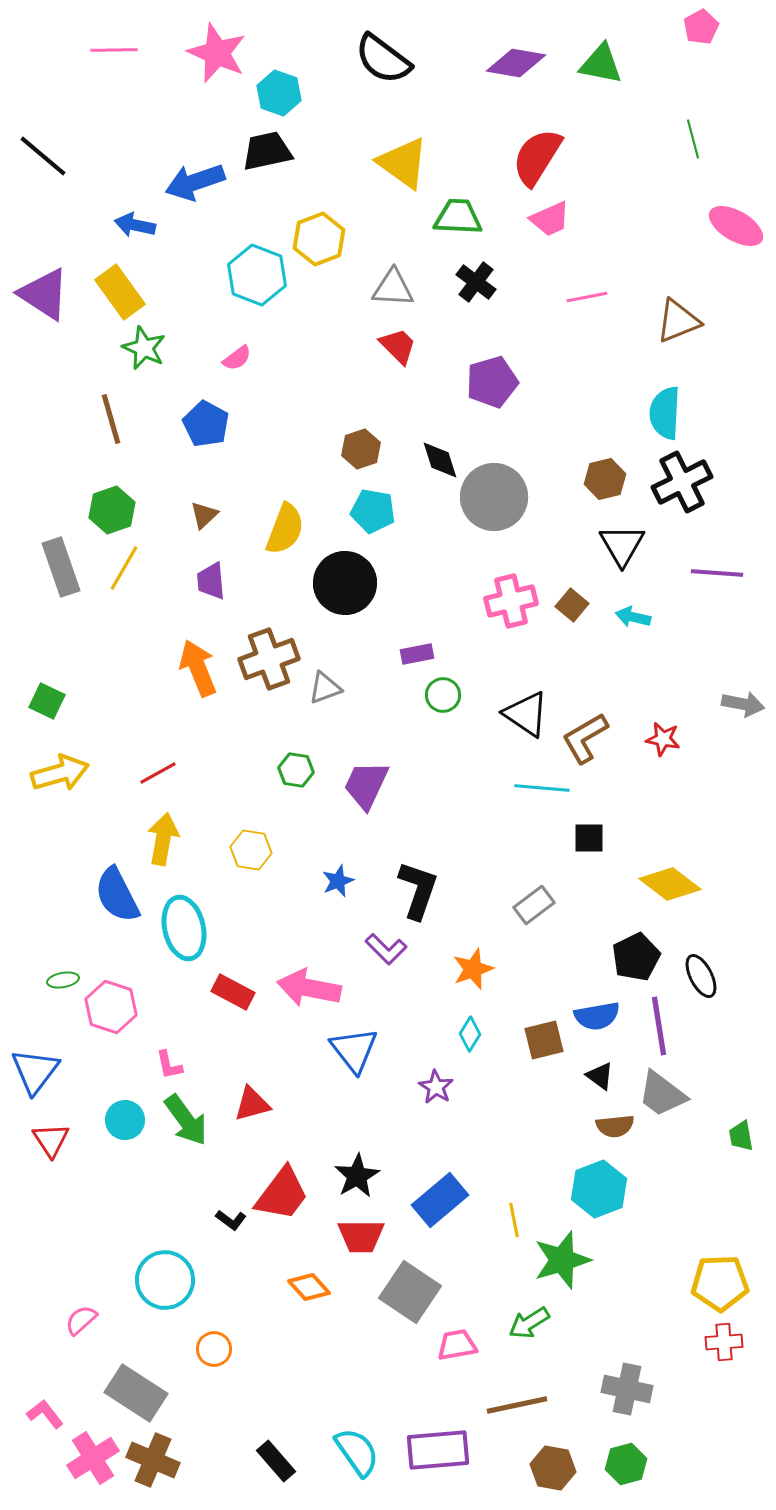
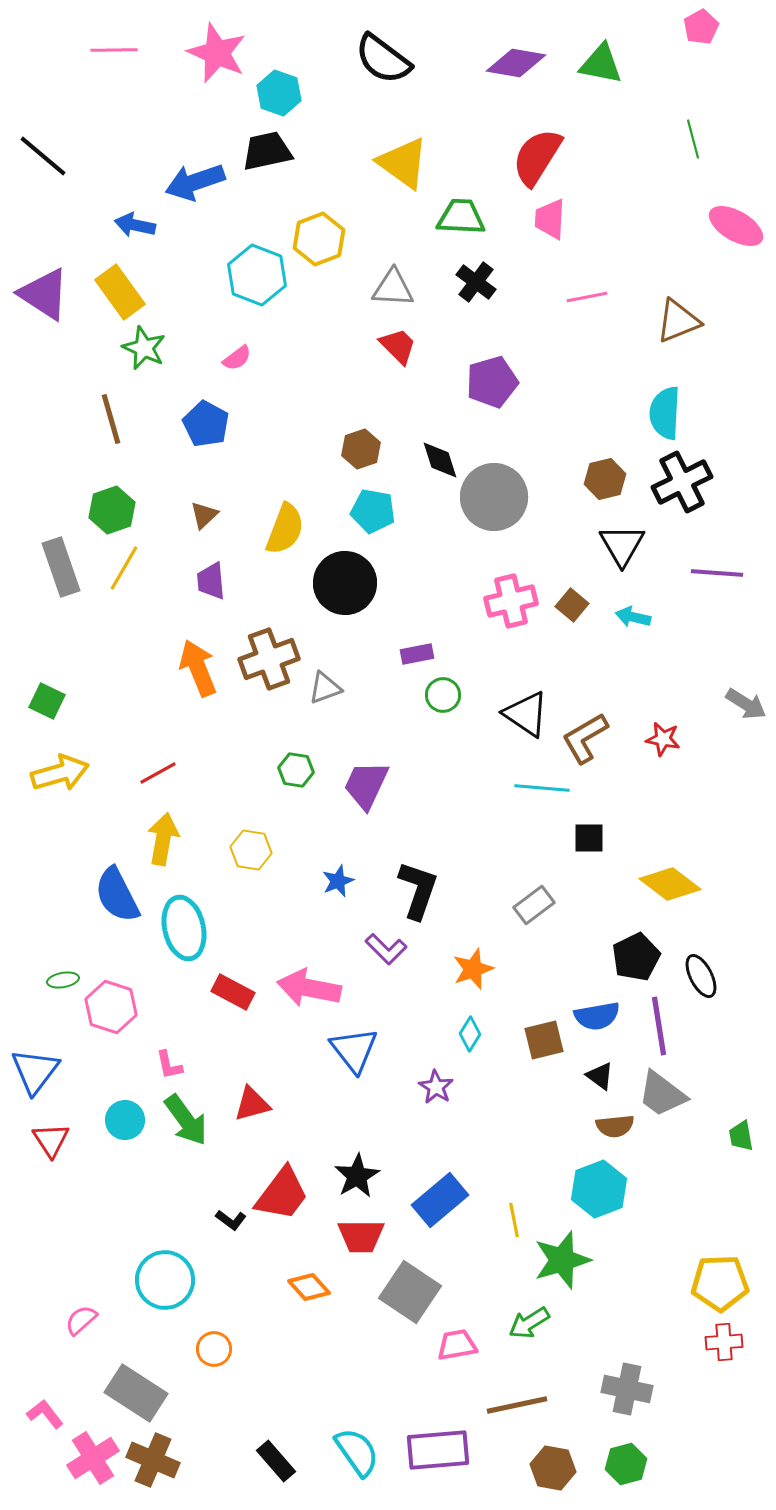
green trapezoid at (458, 217): moved 3 px right
pink trapezoid at (550, 219): rotated 117 degrees clockwise
gray arrow at (743, 704): moved 3 px right; rotated 21 degrees clockwise
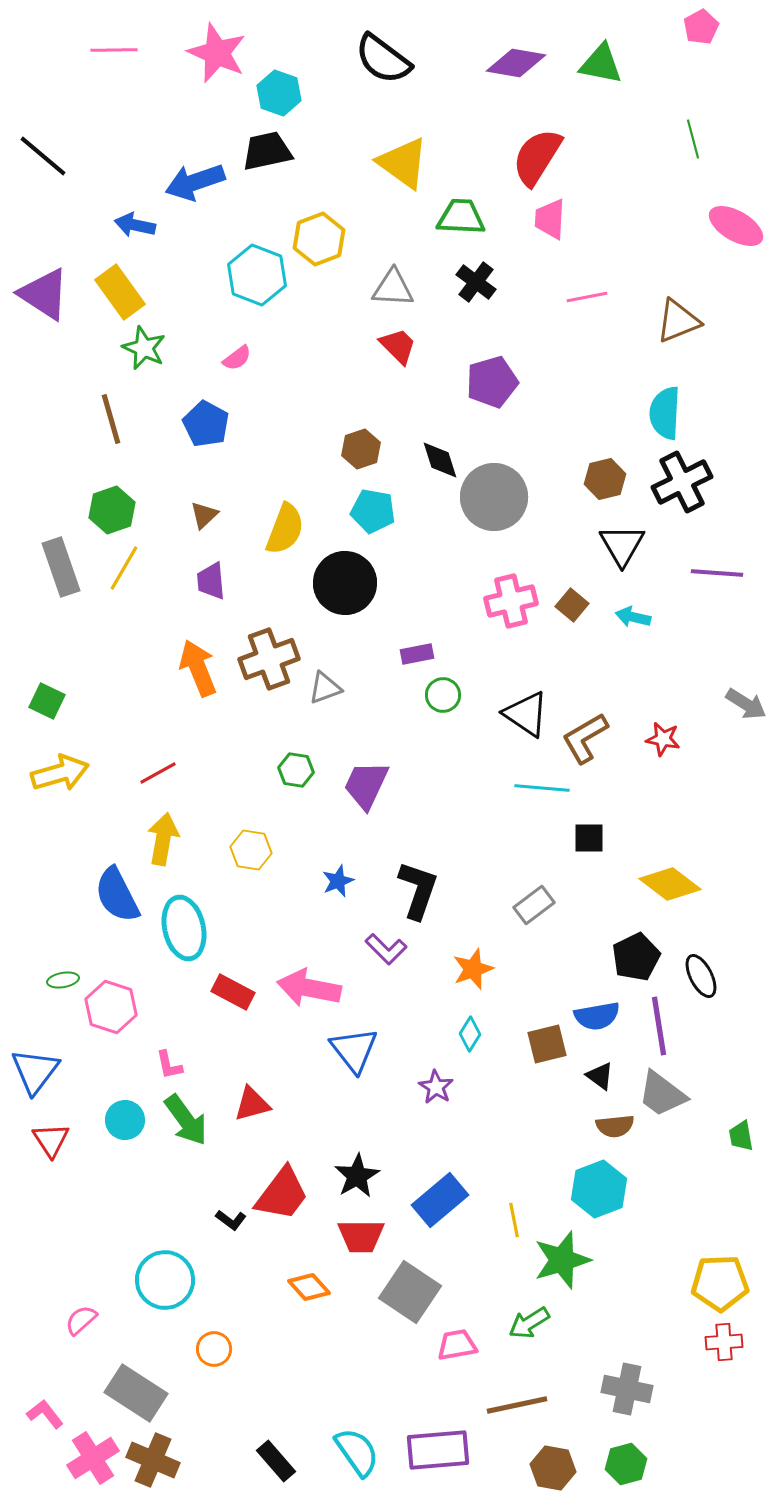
brown square at (544, 1040): moved 3 px right, 4 px down
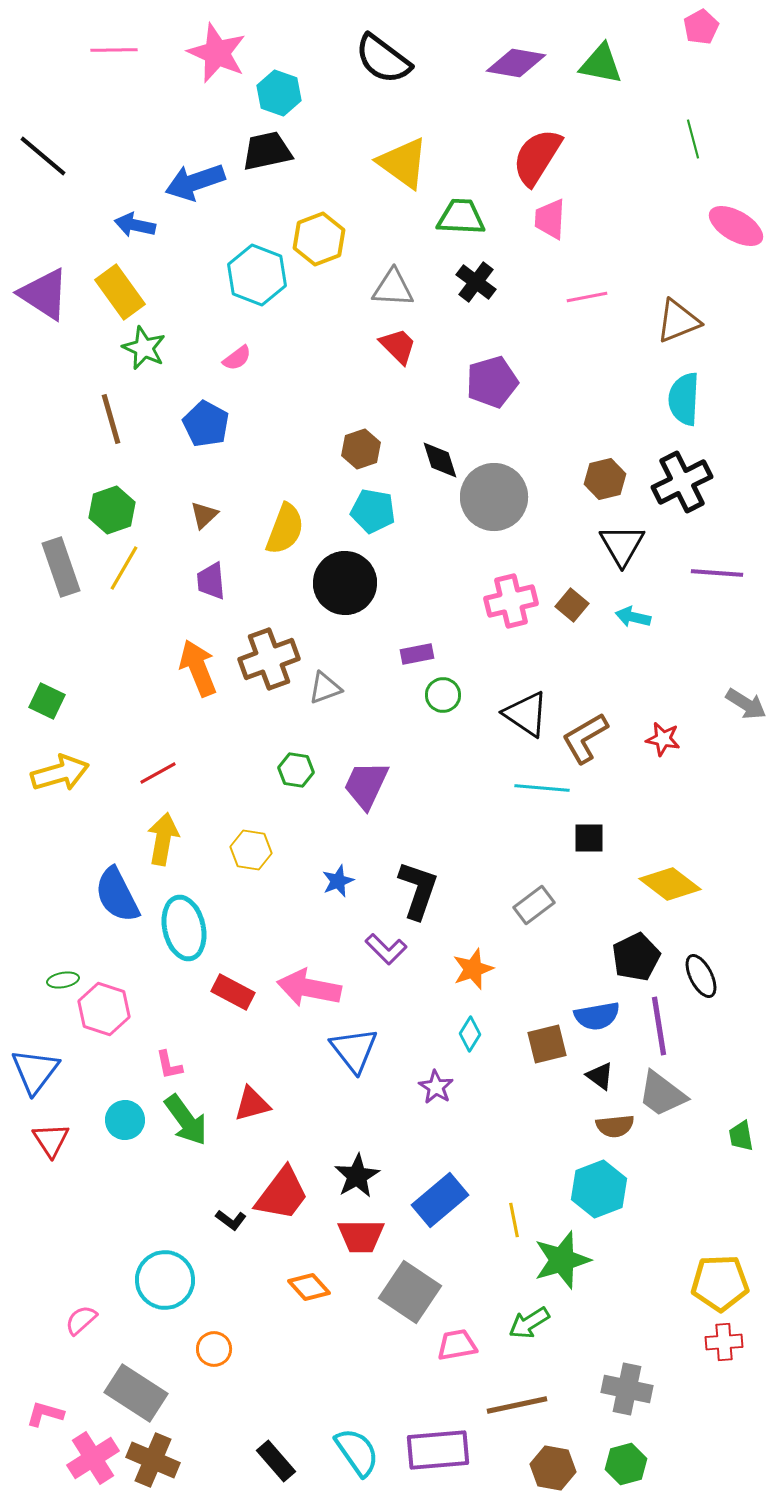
cyan semicircle at (665, 413): moved 19 px right, 14 px up
pink hexagon at (111, 1007): moved 7 px left, 2 px down
pink L-shape at (45, 1414): rotated 36 degrees counterclockwise
